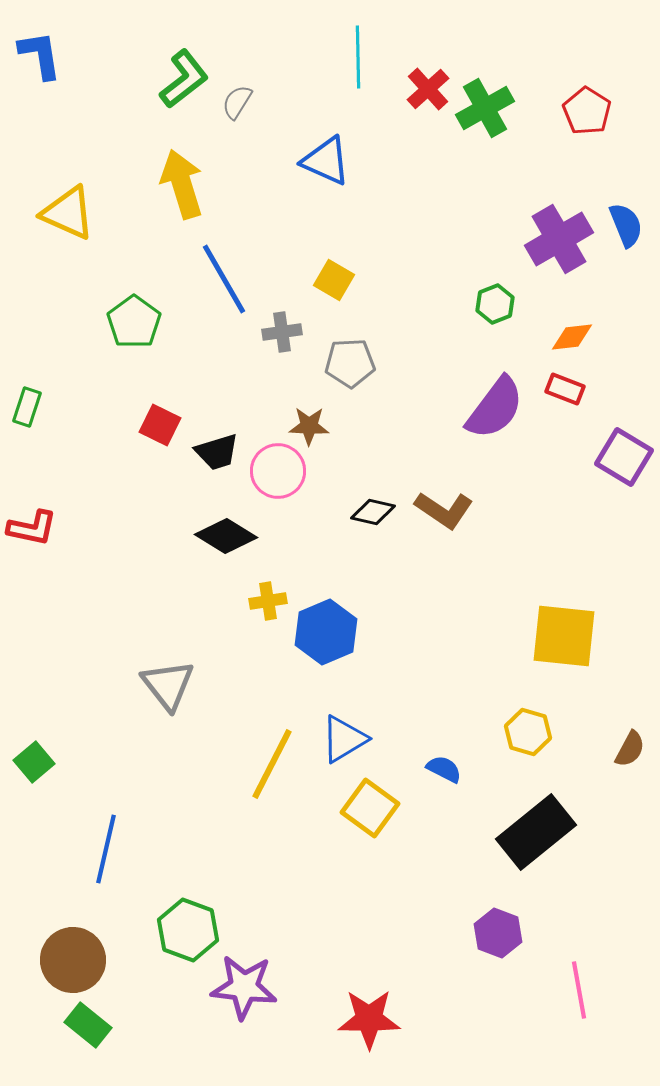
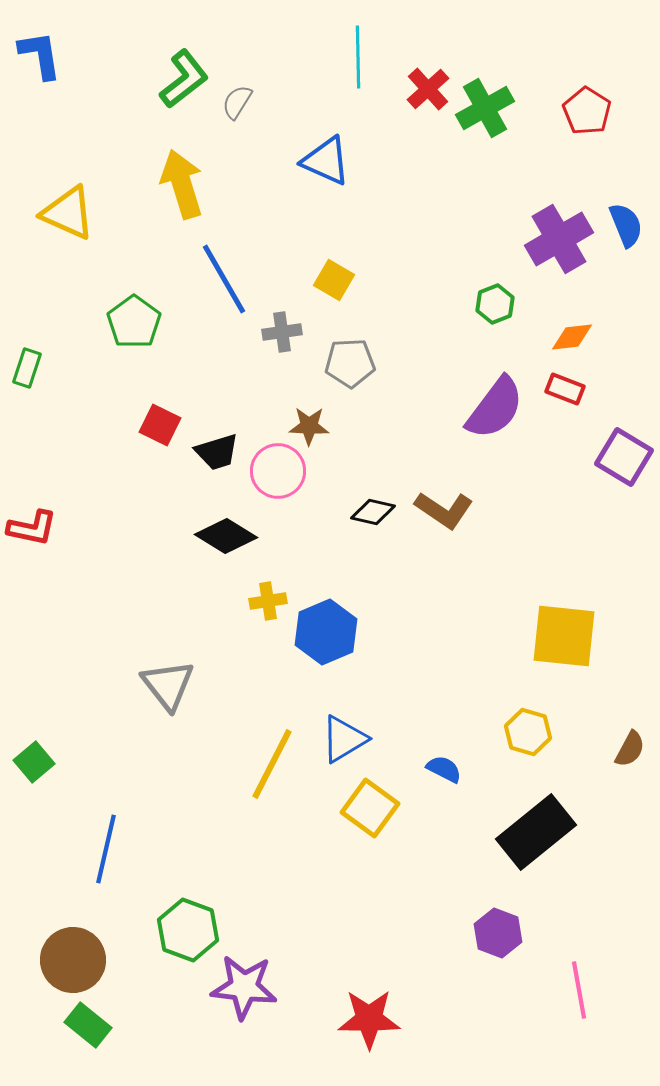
green rectangle at (27, 407): moved 39 px up
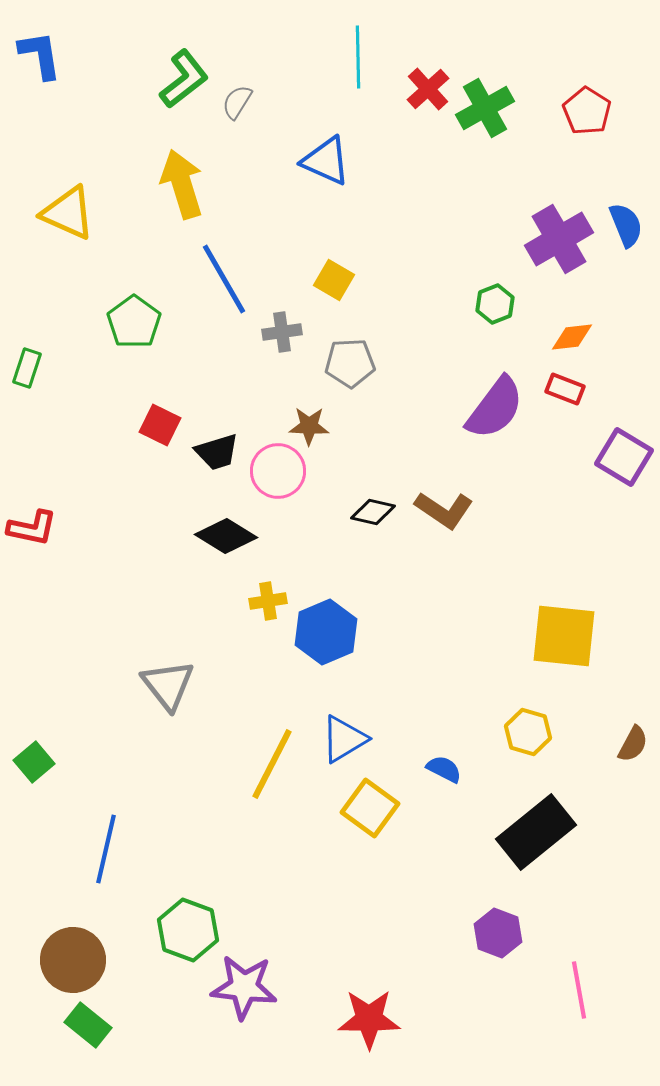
brown semicircle at (630, 749): moved 3 px right, 5 px up
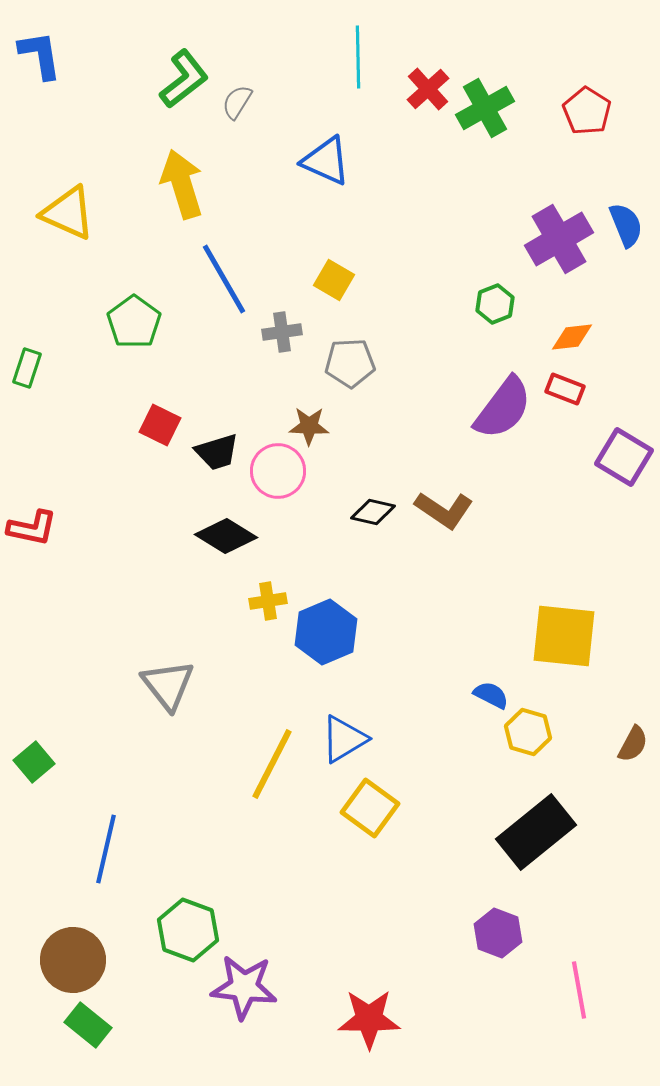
purple semicircle at (495, 408): moved 8 px right
blue semicircle at (444, 769): moved 47 px right, 74 px up
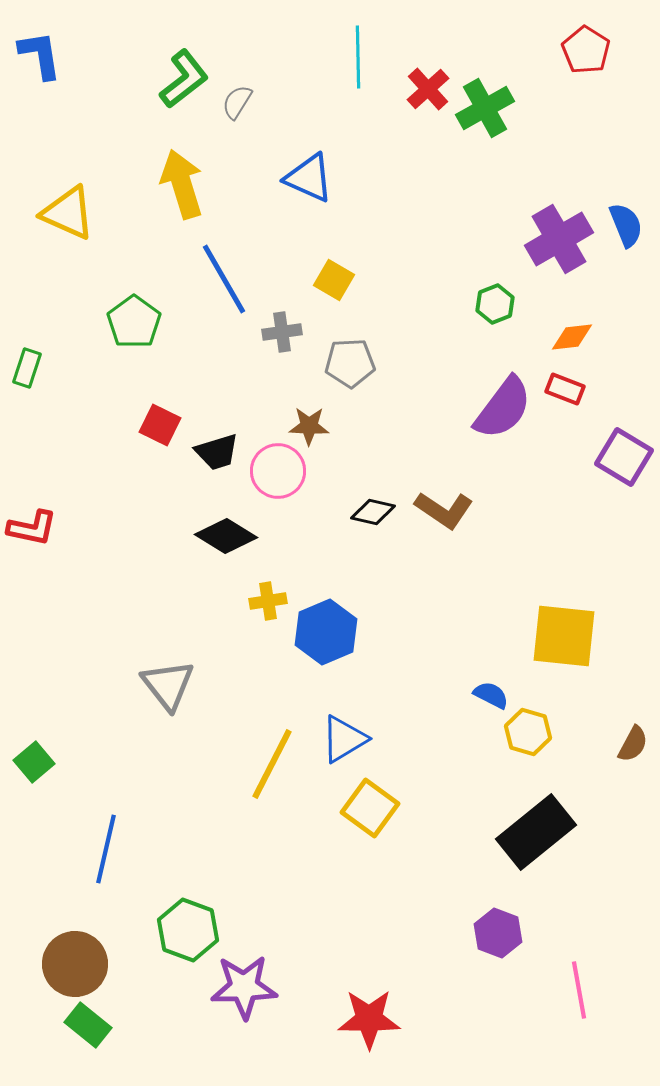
red pentagon at (587, 111): moved 1 px left, 61 px up
blue triangle at (326, 161): moved 17 px left, 17 px down
brown circle at (73, 960): moved 2 px right, 4 px down
purple star at (244, 987): rotated 8 degrees counterclockwise
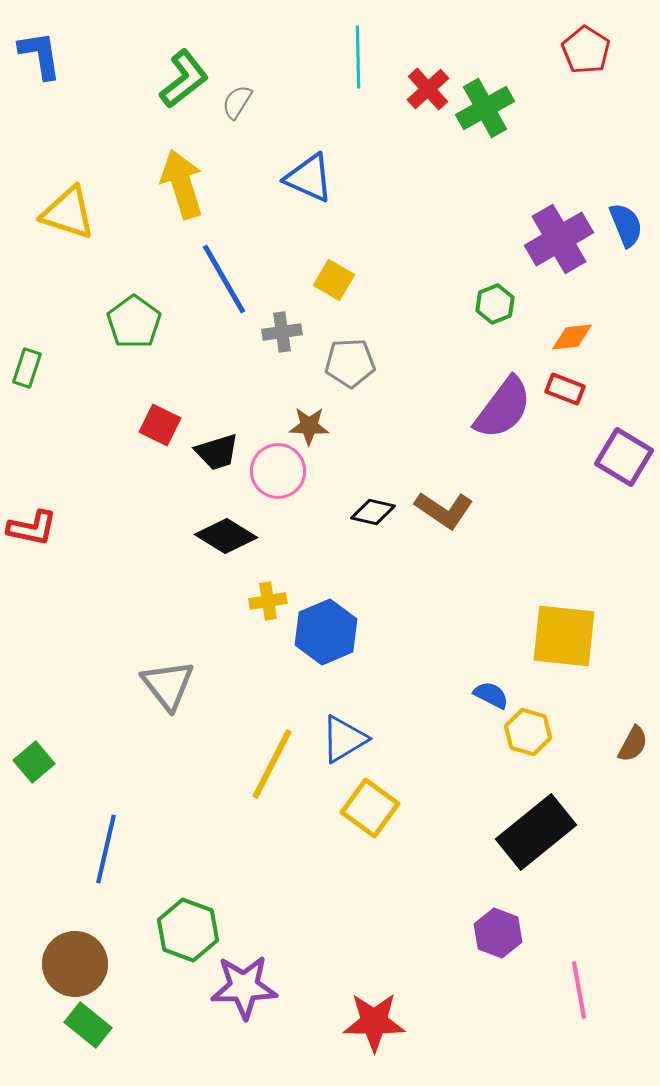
yellow triangle at (68, 213): rotated 6 degrees counterclockwise
red star at (369, 1019): moved 5 px right, 3 px down
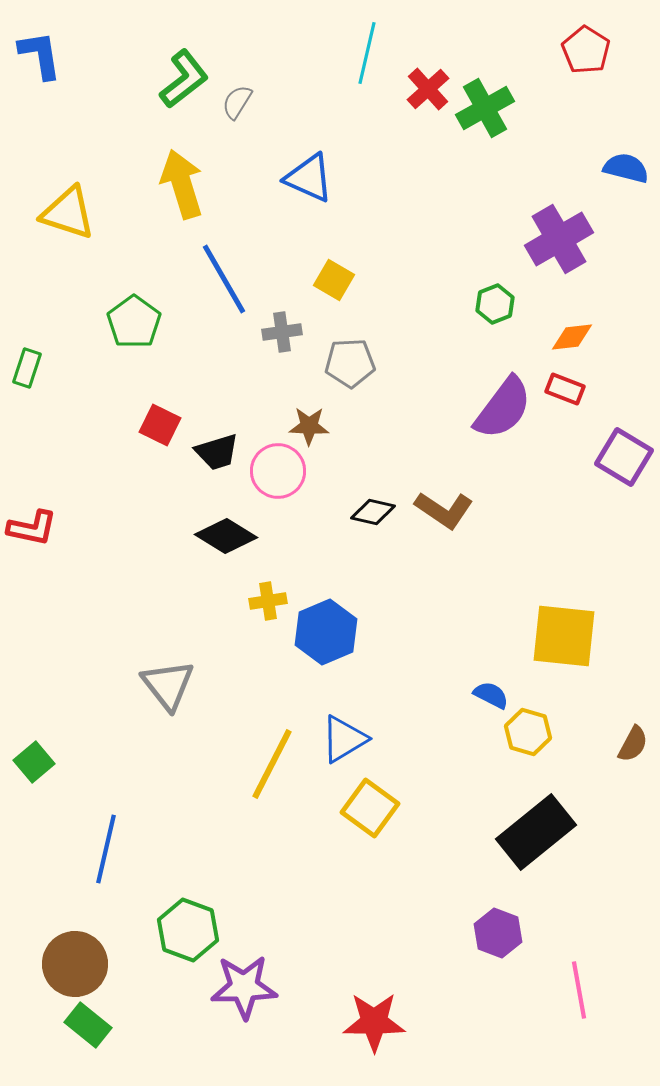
cyan line at (358, 57): moved 9 px right, 4 px up; rotated 14 degrees clockwise
blue semicircle at (626, 225): moved 57 px up; rotated 54 degrees counterclockwise
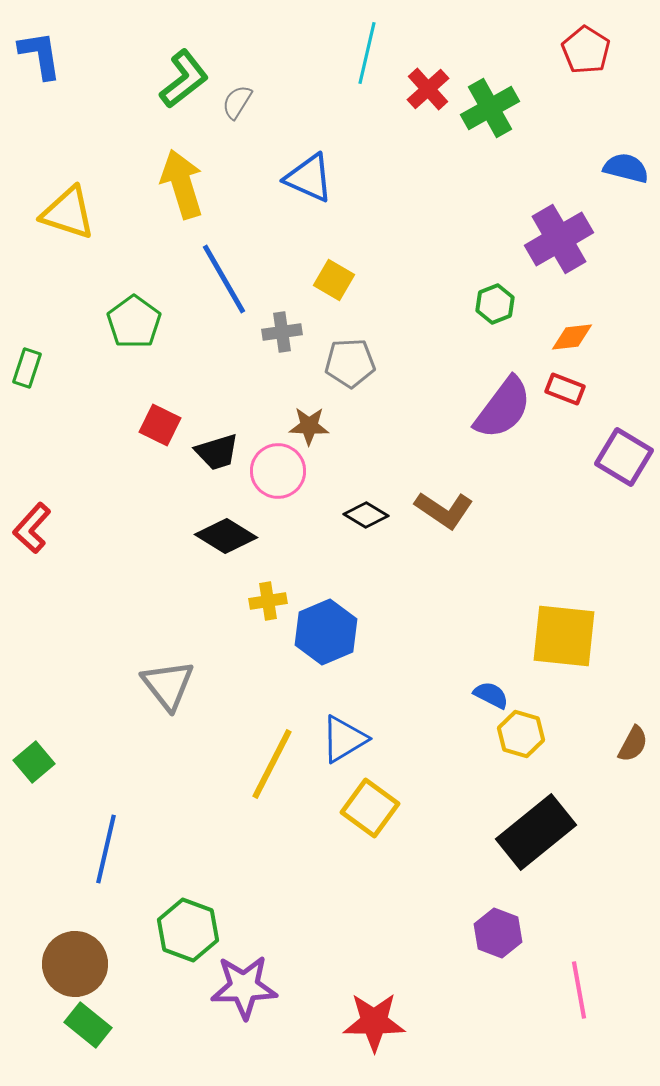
green cross at (485, 108): moved 5 px right
black diamond at (373, 512): moved 7 px left, 3 px down; rotated 18 degrees clockwise
red L-shape at (32, 528): rotated 120 degrees clockwise
yellow hexagon at (528, 732): moved 7 px left, 2 px down
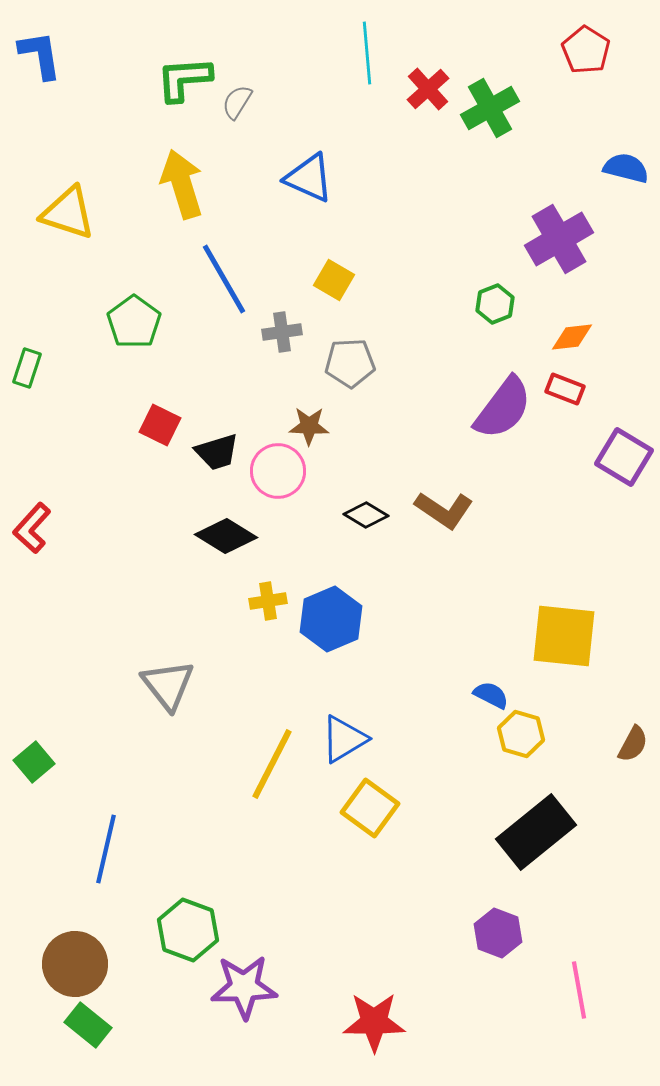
cyan line at (367, 53): rotated 18 degrees counterclockwise
green L-shape at (184, 79): rotated 146 degrees counterclockwise
blue hexagon at (326, 632): moved 5 px right, 13 px up
